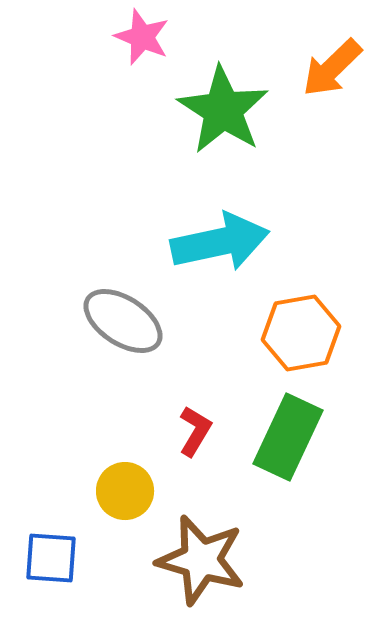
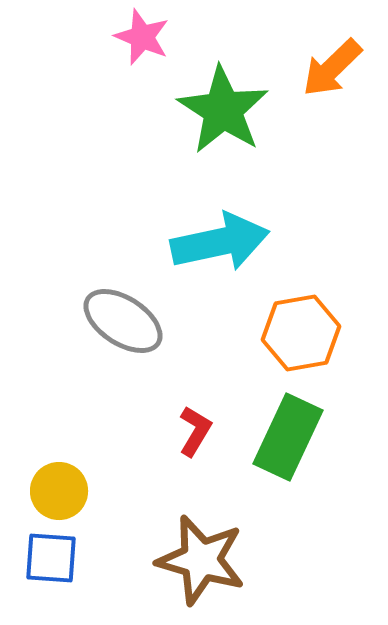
yellow circle: moved 66 px left
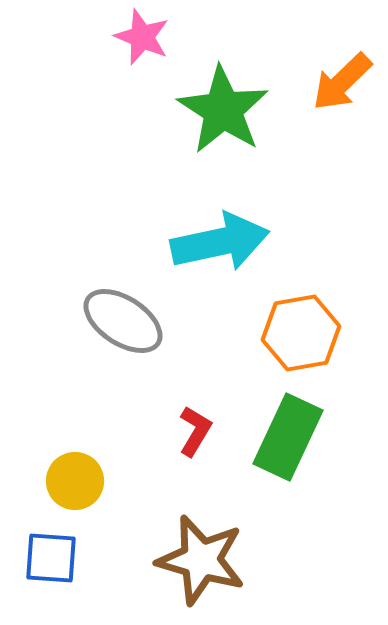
orange arrow: moved 10 px right, 14 px down
yellow circle: moved 16 px right, 10 px up
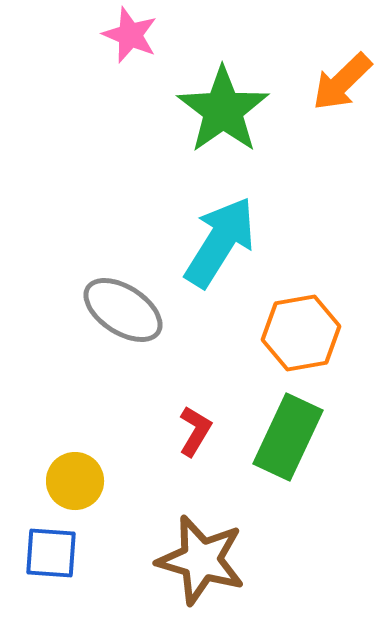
pink star: moved 12 px left, 2 px up
green star: rotated 4 degrees clockwise
cyan arrow: rotated 46 degrees counterclockwise
gray ellipse: moved 11 px up
blue square: moved 5 px up
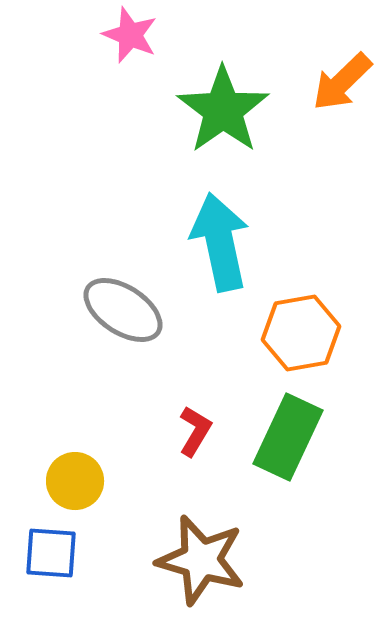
cyan arrow: rotated 44 degrees counterclockwise
